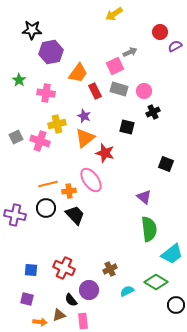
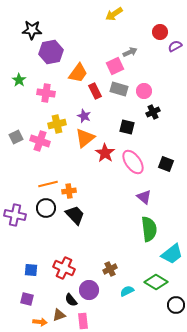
red star at (105, 153): rotated 18 degrees clockwise
pink ellipse at (91, 180): moved 42 px right, 18 px up
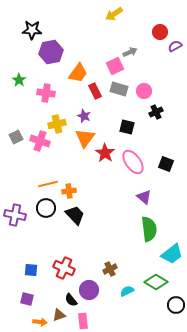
black cross at (153, 112): moved 3 px right
orange triangle at (85, 138): rotated 15 degrees counterclockwise
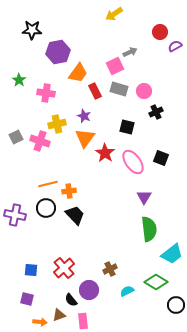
purple hexagon at (51, 52): moved 7 px right
black square at (166, 164): moved 5 px left, 6 px up
purple triangle at (144, 197): rotated 21 degrees clockwise
red cross at (64, 268): rotated 25 degrees clockwise
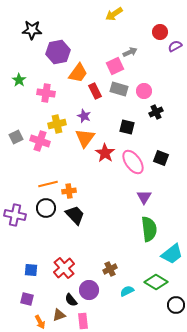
orange arrow at (40, 322): rotated 56 degrees clockwise
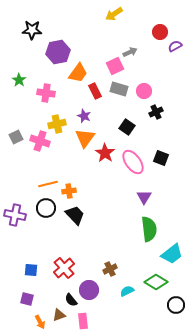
black square at (127, 127): rotated 21 degrees clockwise
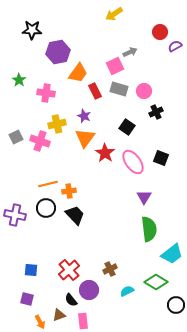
red cross at (64, 268): moved 5 px right, 2 px down
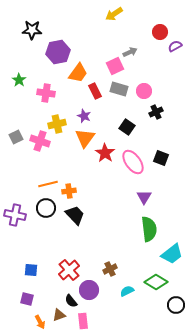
black semicircle at (71, 300): moved 1 px down
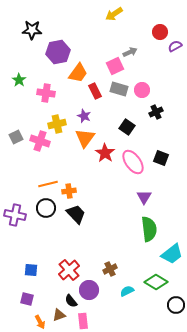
pink circle at (144, 91): moved 2 px left, 1 px up
black trapezoid at (75, 215): moved 1 px right, 1 px up
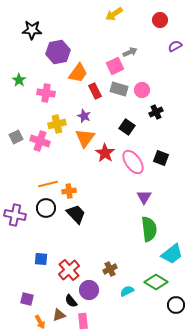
red circle at (160, 32): moved 12 px up
blue square at (31, 270): moved 10 px right, 11 px up
